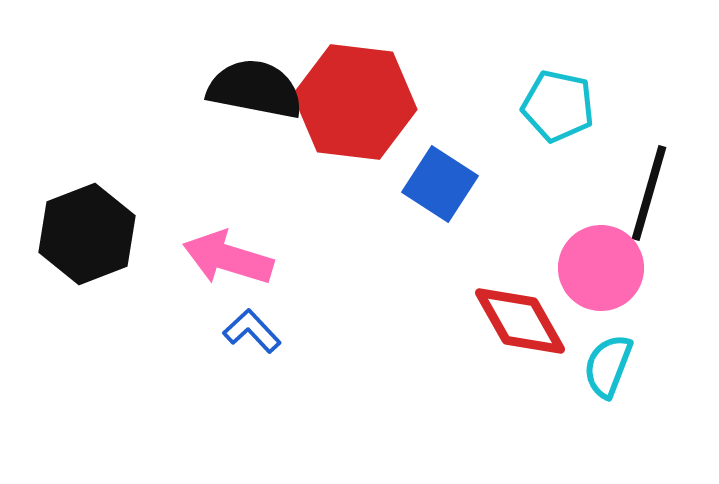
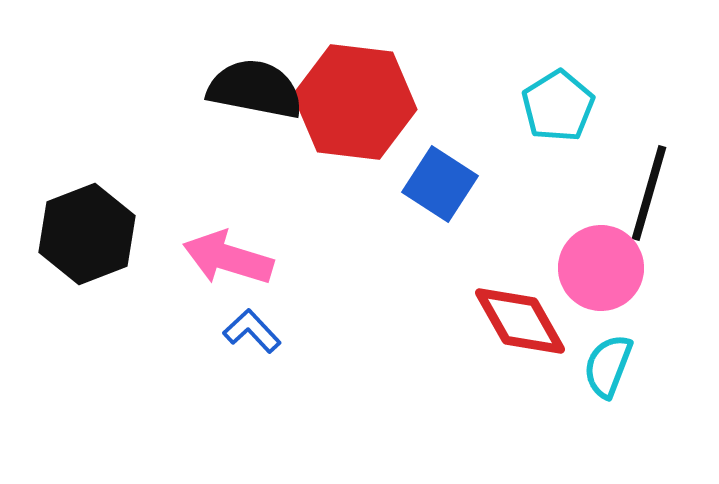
cyan pentagon: rotated 28 degrees clockwise
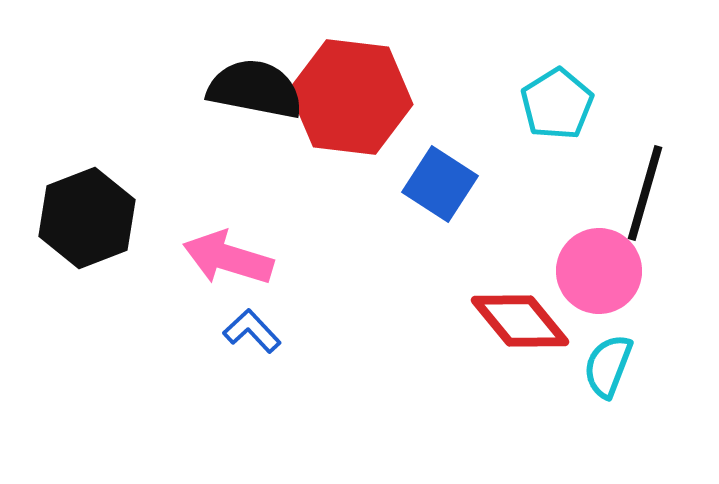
red hexagon: moved 4 px left, 5 px up
cyan pentagon: moved 1 px left, 2 px up
black line: moved 4 px left
black hexagon: moved 16 px up
pink circle: moved 2 px left, 3 px down
red diamond: rotated 10 degrees counterclockwise
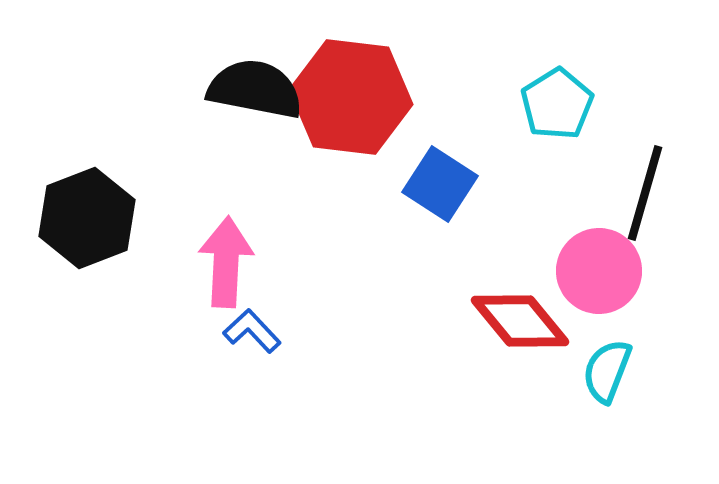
pink arrow: moved 2 px left, 4 px down; rotated 76 degrees clockwise
cyan semicircle: moved 1 px left, 5 px down
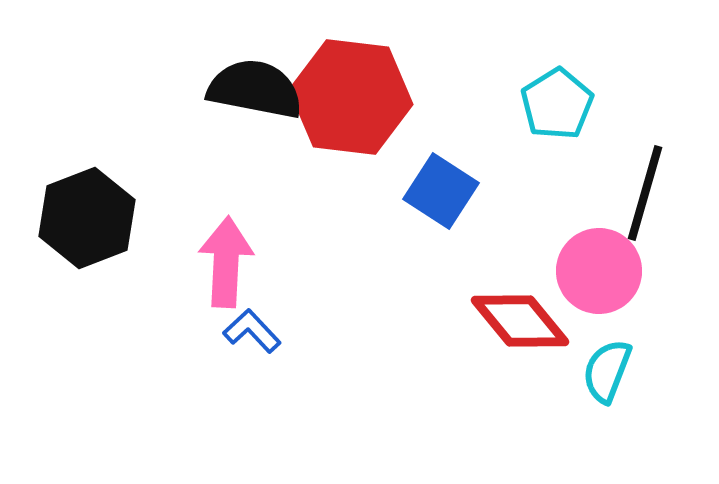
blue square: moved 1 px right, 7 px down
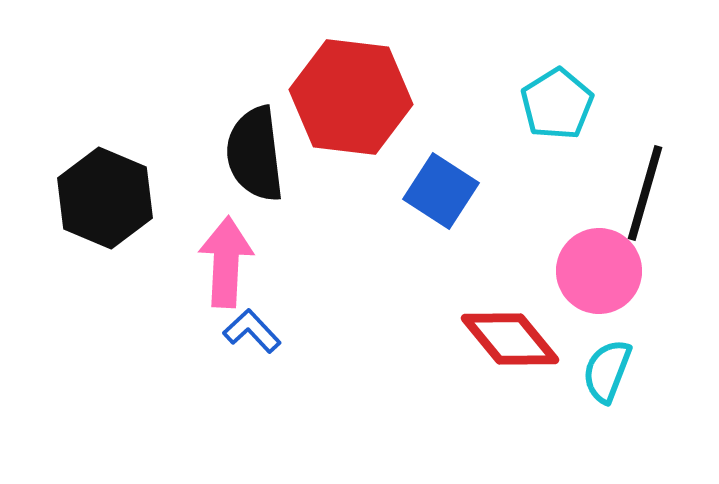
black semicircle: moved 65 px down; rotated 108 degrees counterclockwise
black hexagon: moved 18 px right, 20 px up; rotated 16 degrees counterclockwise
red diamond: moved 10 px left, 18 px down
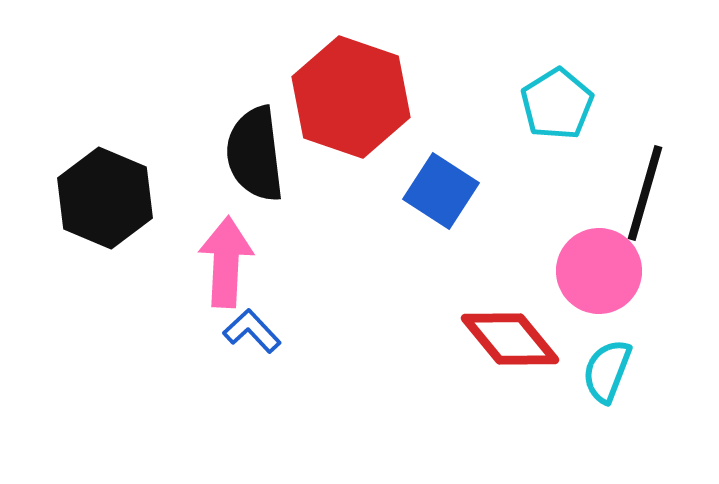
red hexagon: rotated 12 degrees clockwise
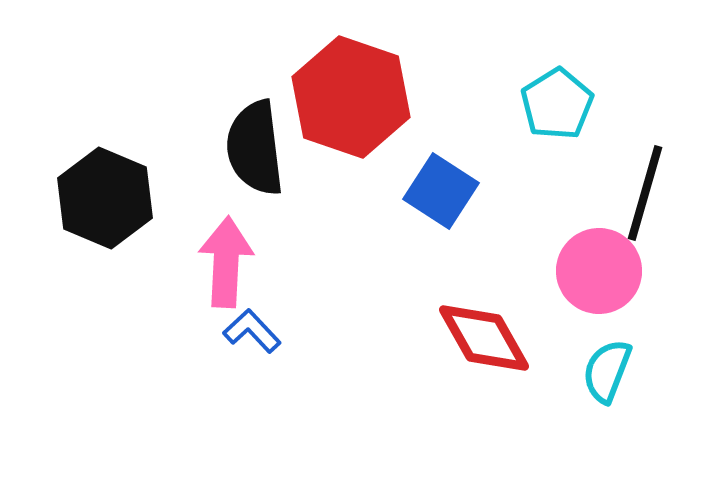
black semicircle: moved 6 px up
red diamond: moved 26 px left, 1 px up; rotated 10 degrees clockwise
